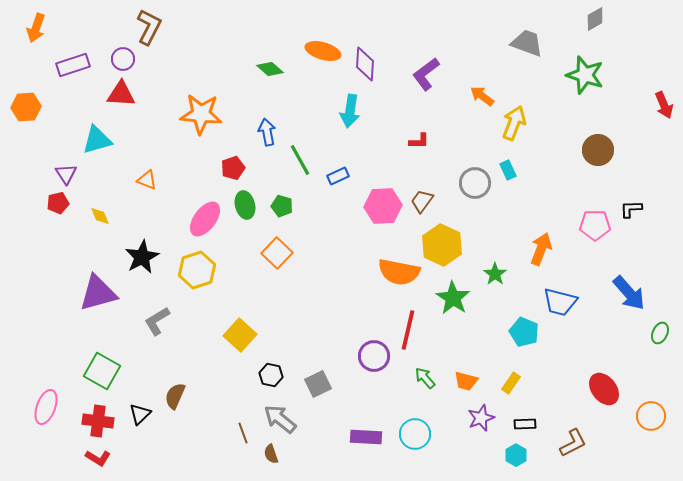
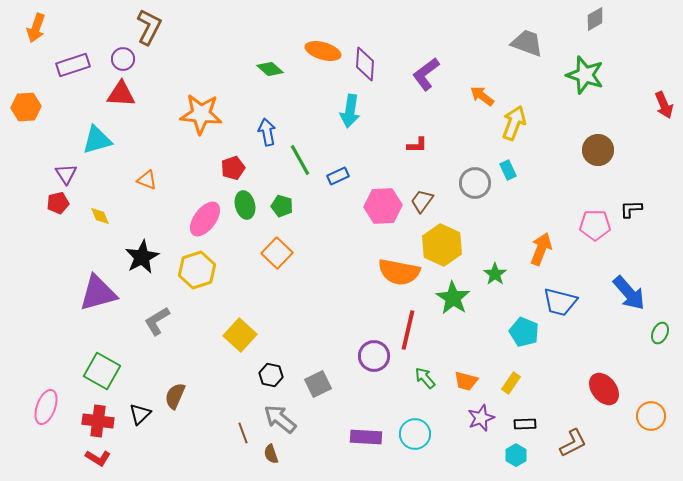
red L-shape at (419, 141): moved 2 px left, 4 px down
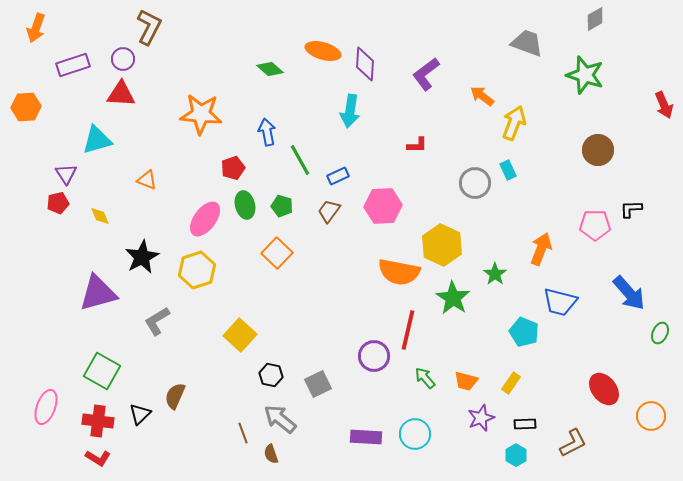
brown trapezoid at (422, 201): moved 93 px left, 10 px down
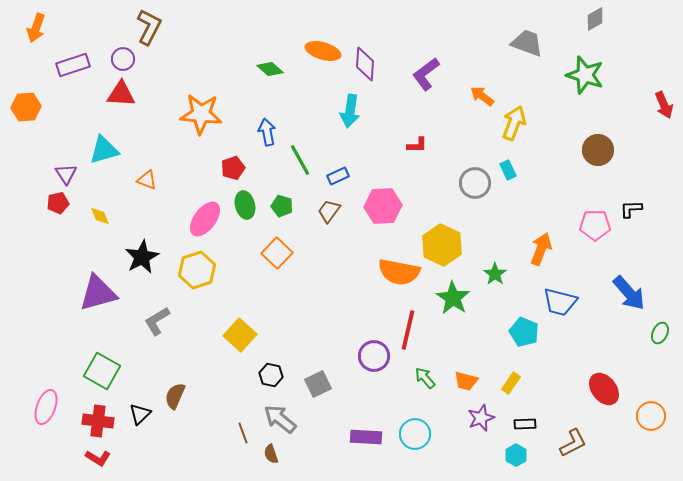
cyan triangle at (97, 140): moved 7 px right, 10 px down
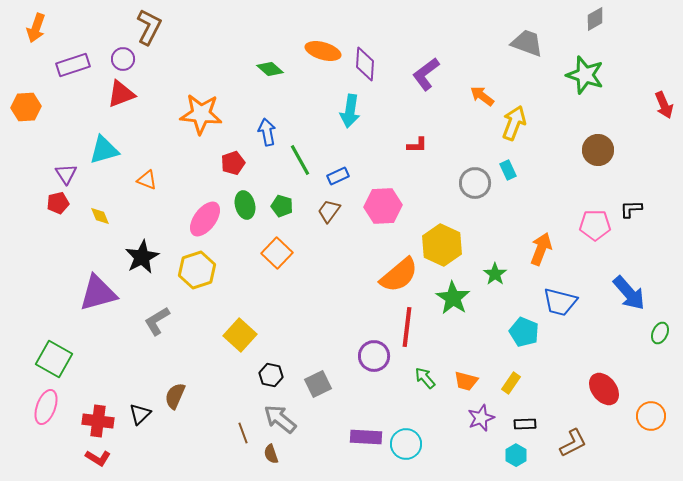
red triangle at (121, 94): rotated 24 degrees counterclockwise
red pentagon at (233, 168): moved 5 px up
orange semicircle at (399, 272): moved 3 px down; rotated 51 degrees counterclockwise
red line at (408, 330): moved 1 px left, 3 px up; rotated 6 degrees counterclockwise
green square at (102, 371): moved 48 px left, 12 px up
cyan circle at (415, 434): moved 9 px left, 10 px down
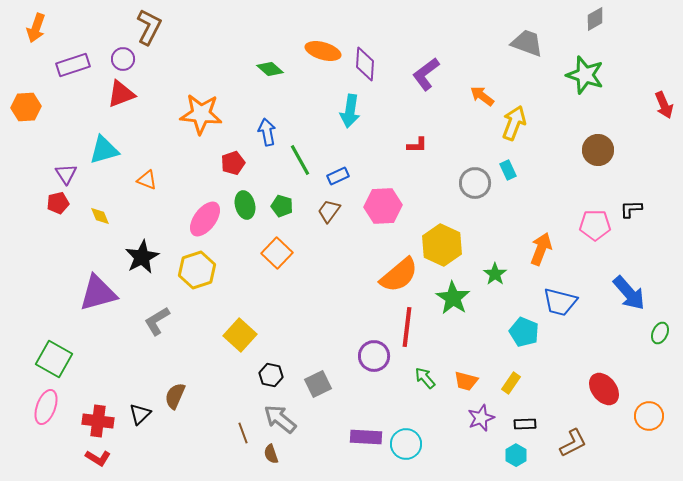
orange circle at (651, 416): moved 2 px left
